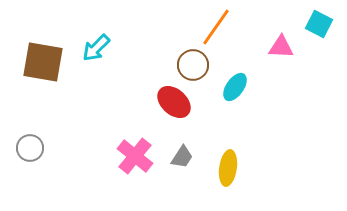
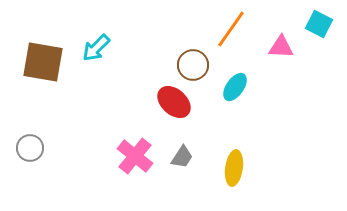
orange line: moved 15 px right, 2 px down
yellow ellipse: moved 6 px right
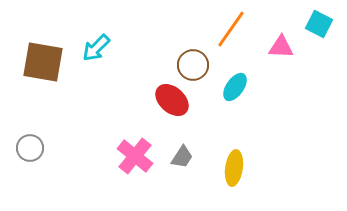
red ellipse: moved 2 px left, 2 px up
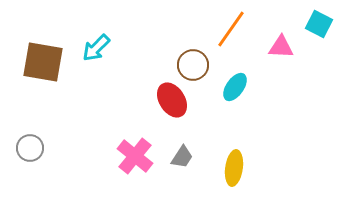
red ellipse: rotated 16 degrees clockwise
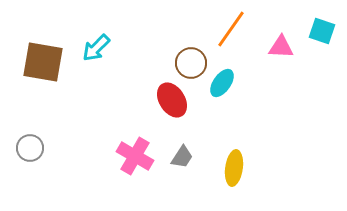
cyan square: moved 3 px right, 7 px down; rotated 8 degrees counterclockwise
brown circle: moved 2 px left, 2 px up
cyan ellipse: moved 13 px left, 4 px up
pink cross: rotated 9 degrees counterclockwise
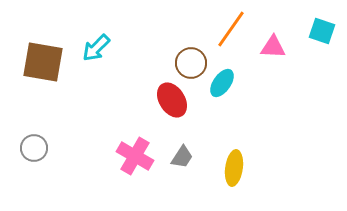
pink triangle: moved 8 px left
gray circle: moved 4 px right
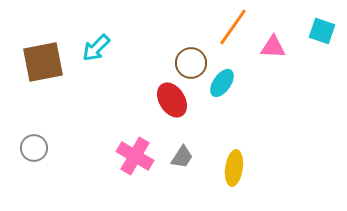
orange line: moved 2 px right, 2 px up
brown square: rotated 21 degrees counterclockwise
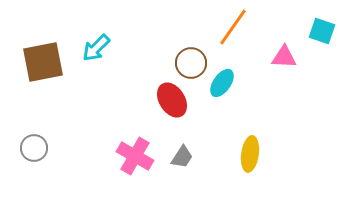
pink triangle: moved 11 px right, 10 px down
yellow ellipse: moved 16 px right, 14 px up
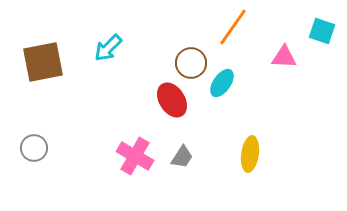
cyan arrow: moved 12 px right
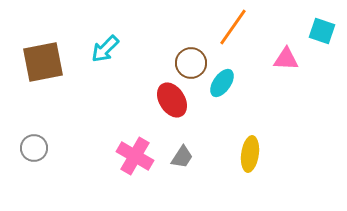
cyan arrow: moved 3 px left, 1 px down
pink triangle: moved 2 px right, 2 px down
